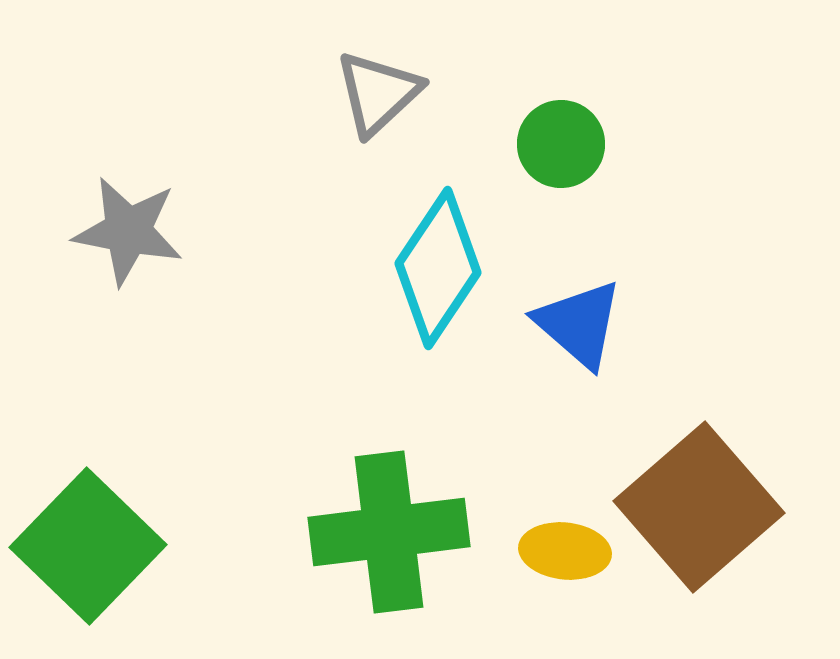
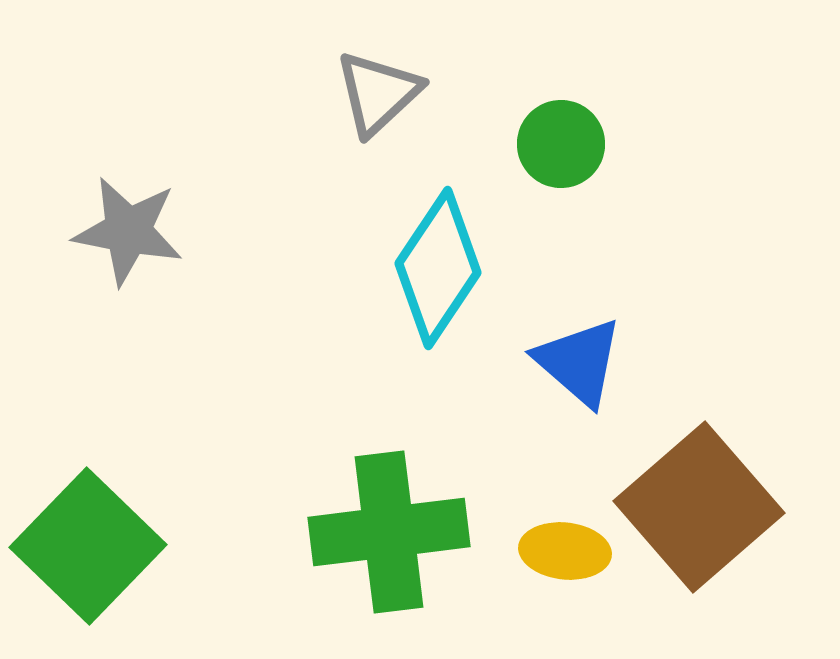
blue triangle: moved 38 px down
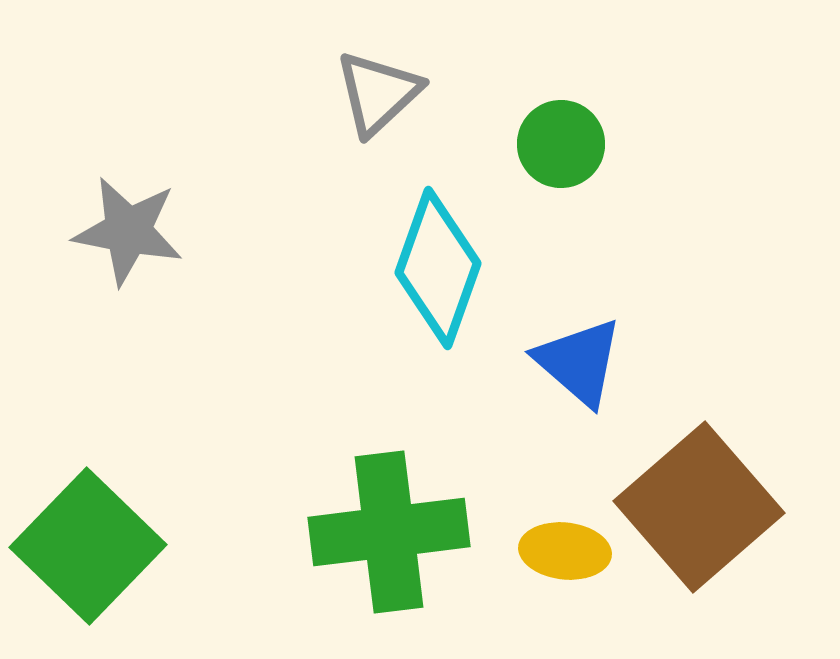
cyan diamond: rotated 14 degrees counterclockwise
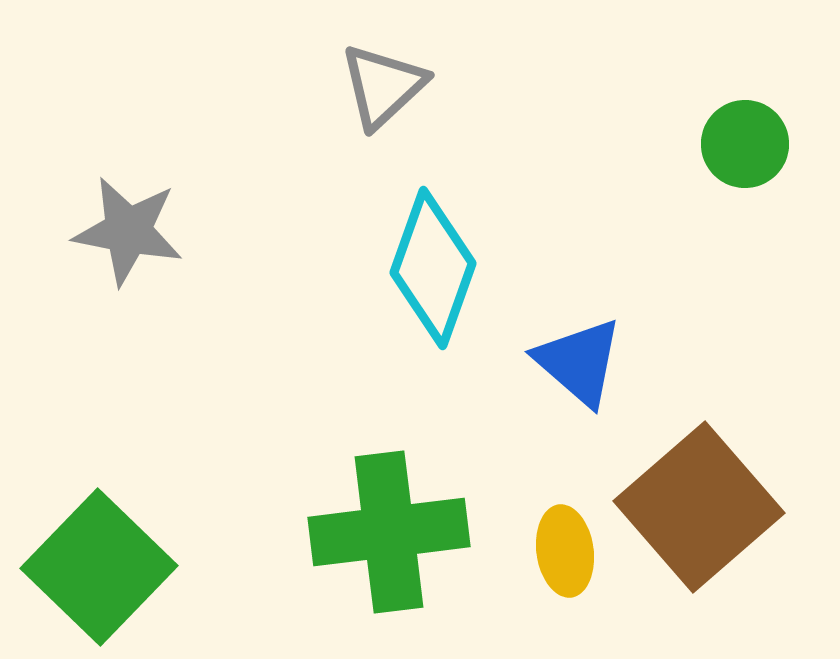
gray triangle: moved 5 px right, 7 px up
green circle: moved 184 px right
cyan diamond: moved 5 px left
green square: moved 11 px right, 21 px down
yellow ellipse: rotated 76 degrees clockwise
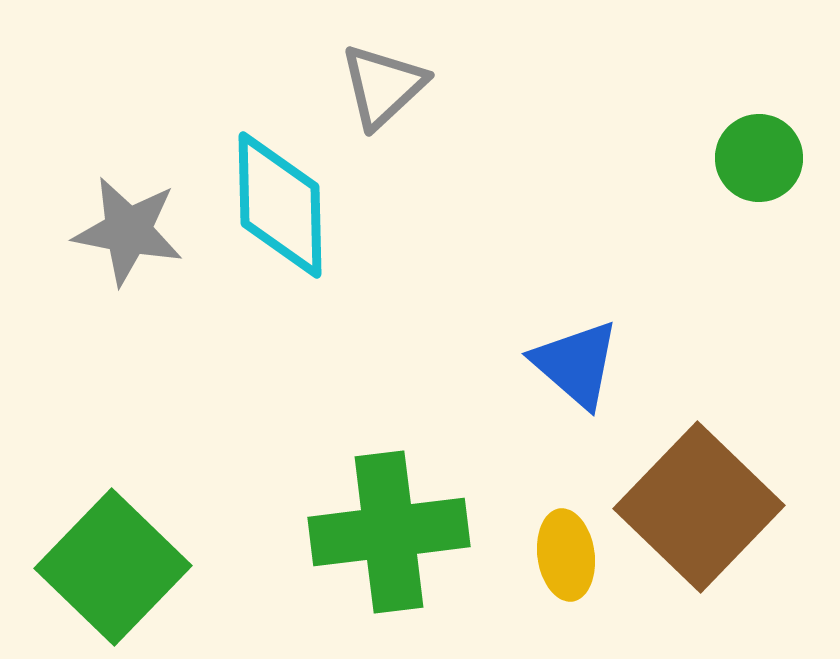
green circle: moved 14 px right, 14 px down
cyan diamond: moved 153 px left, 63 px up; rotated 21 degrees counterclockwise
blue triangle: moved 3 px left, 2 px down
brown square: rotated 5 degrees counterclockwise
yellow ellipse: moved 1 px right, 4 px down
green square: moved 14 px right
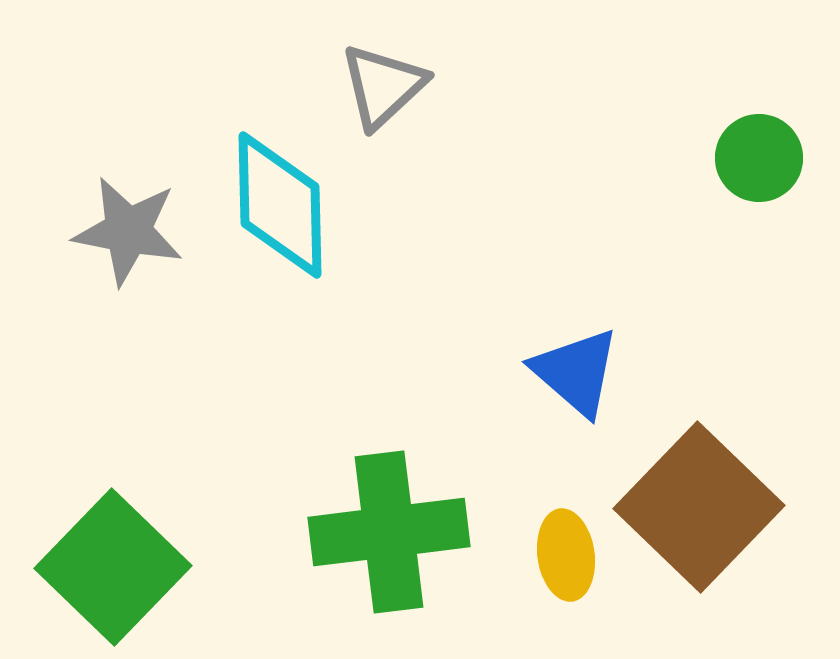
blue triangle: moved 8 px down
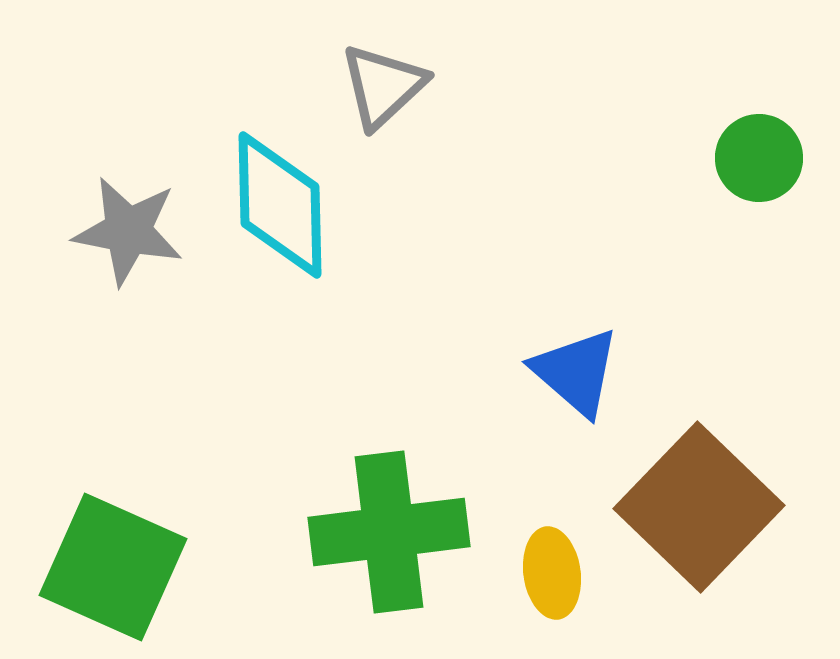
yellow ellipse: moved 14 px left, 18 px down
green square: rotated 20 degrees counterclockwise
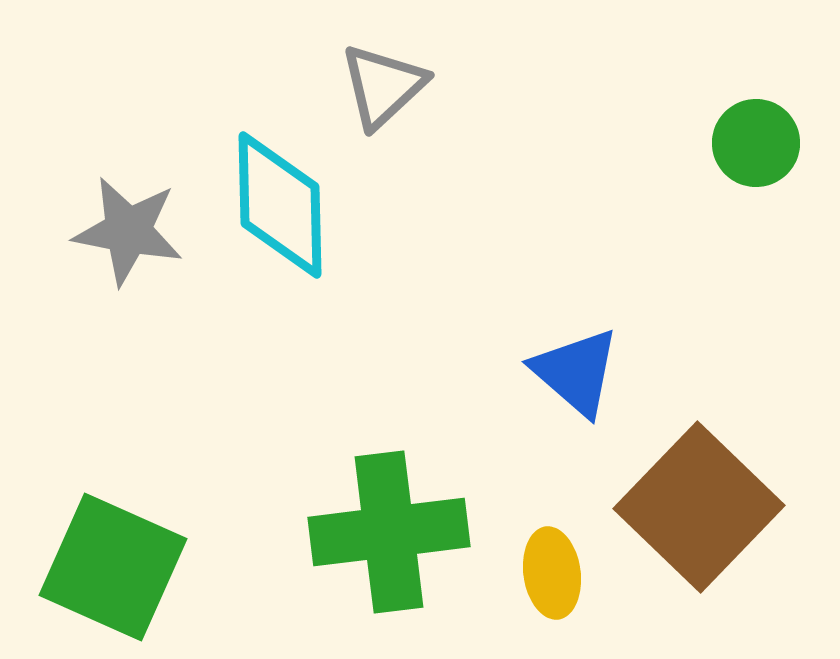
green circle: moved 3 px left, 15 px up
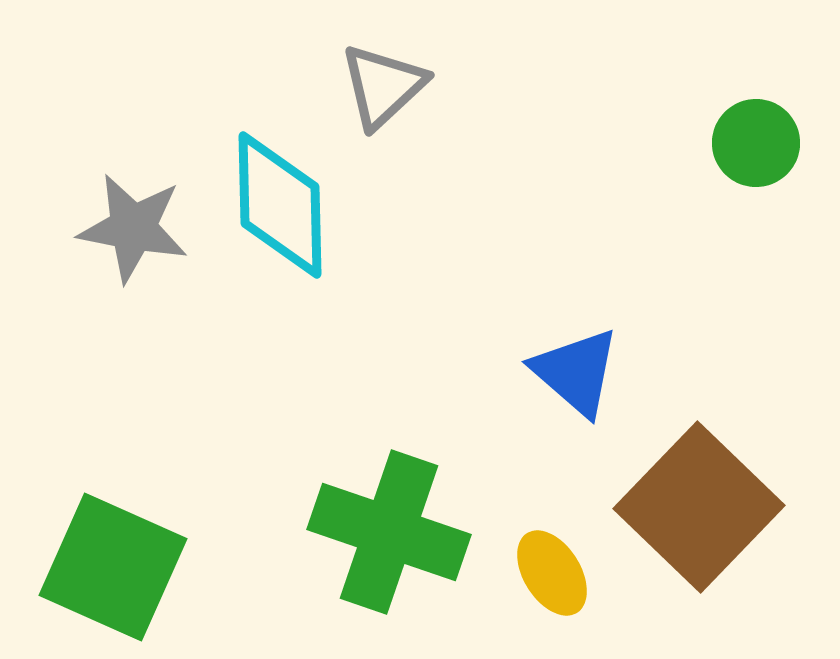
gray star: moved 5 px right, 3 px up
green cross: rotated 26 degrees clockwise
yellow ellipse: rotated 24 degrees counterclockwise
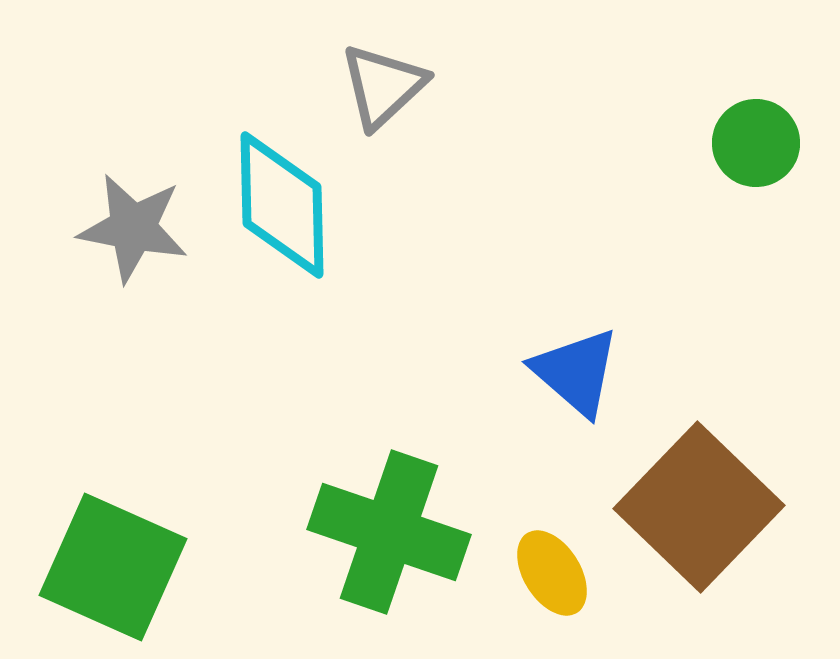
cyan diamond: moved 2 px right
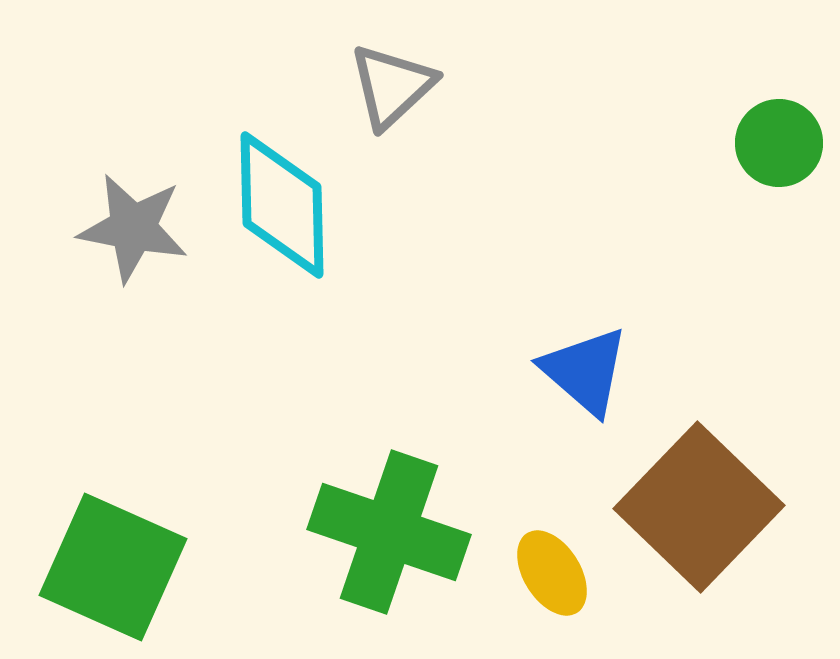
gray triangle: moved 9 px right
green circle: moved 23 px right
blue triangle: moved 9 px right, 1 px up
